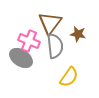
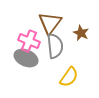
brown star: moved 3 px right, 1 px up; rotated 14 degrees clockwise
gray ellipse: moved 5 px right; rotated 10 degrees counterclockwise
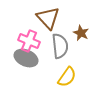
brown triangle: moved 2 px left, 5 px up; rotated 20 degrees counterclockwise
gray semicircle: moved 5 px right
yellow semicircle: moved 2 px left
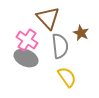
pink cross: moved 2 px left, 1 px up; rotated 10 degrees clockwise
yellow semicircle: rotated 70 degrees counterclockwise
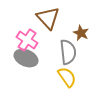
gray semicircle: moved 8 px right, 6 px down
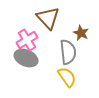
pink cross: rotated 25 degrees clockwise
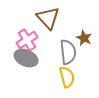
brown star: moved 3 px right, 5 px down
yellow semicircle: rotated 20 degrees clockwise
